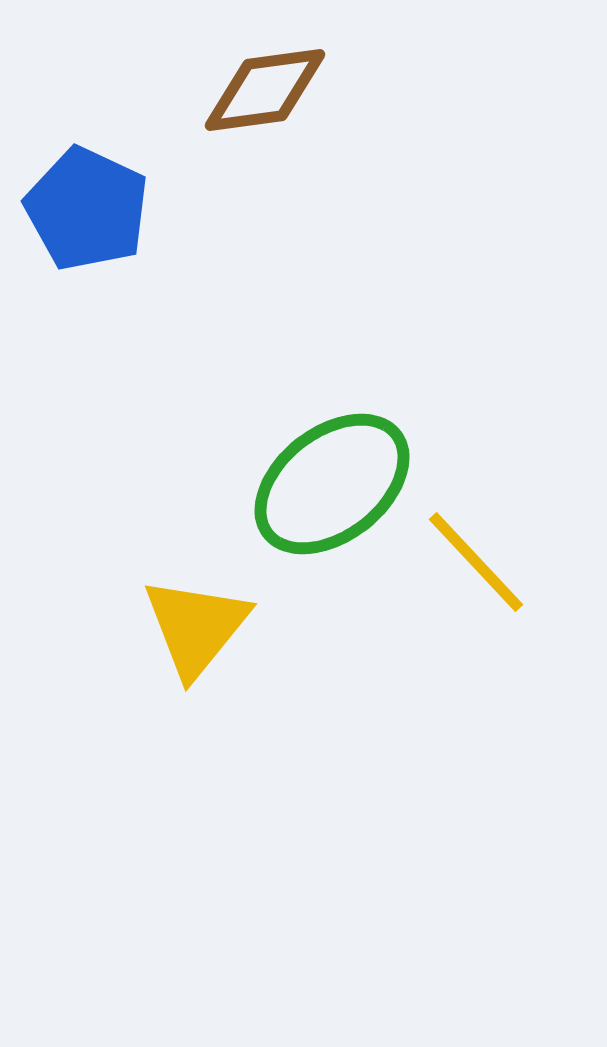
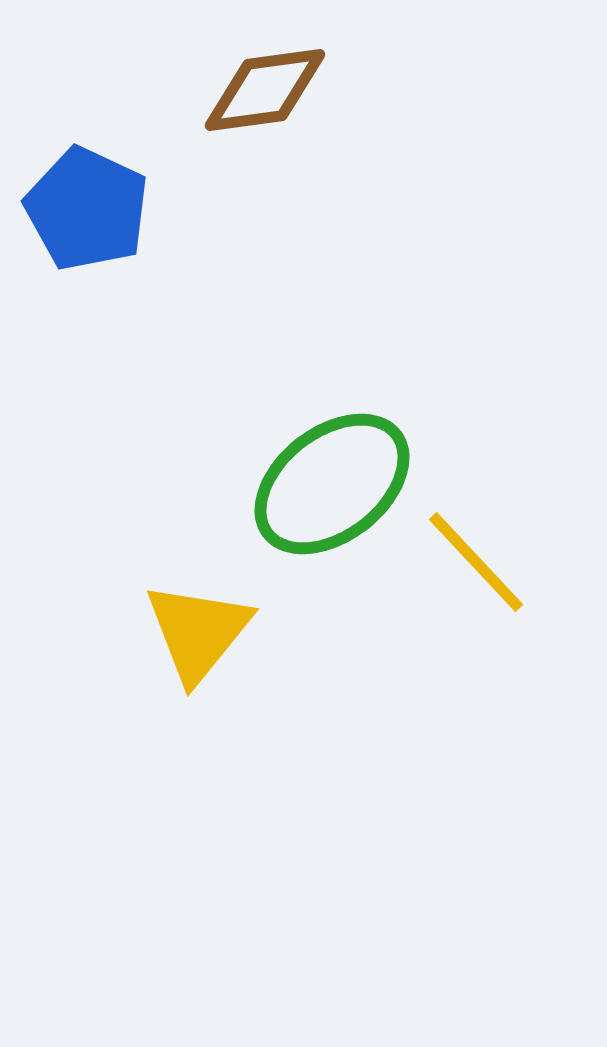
yellow triangle: moved 2 px right, 5 px down
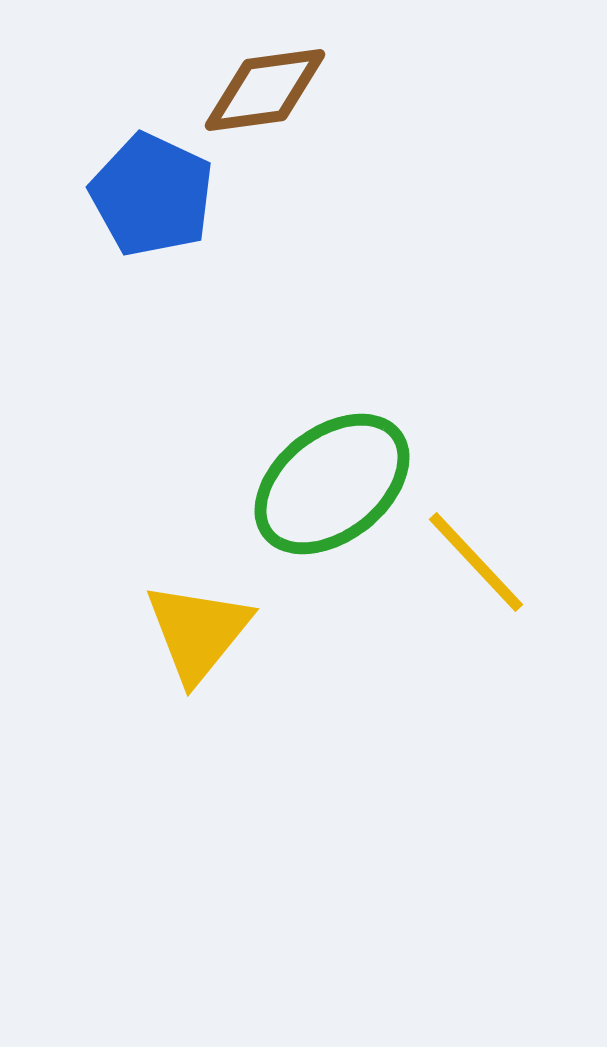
blue pentagon: moved 65 px right, 14 px up
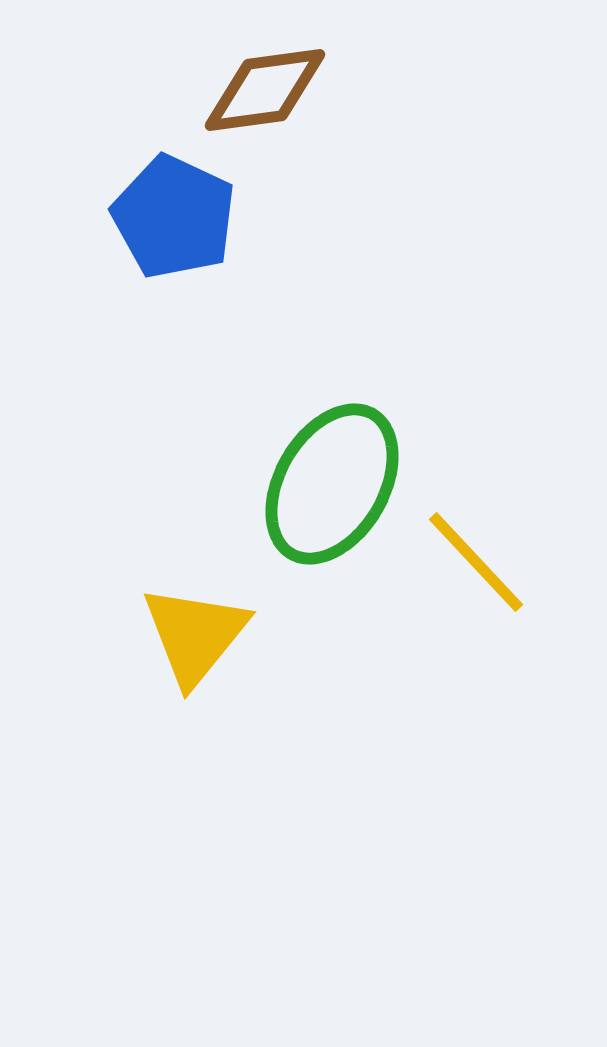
blue pentagon: moved 22 px right, 22 px down
green ellipse: rotated 22 degrees counterclockwise
yellow triangle: moved 3 px left, 3 px down
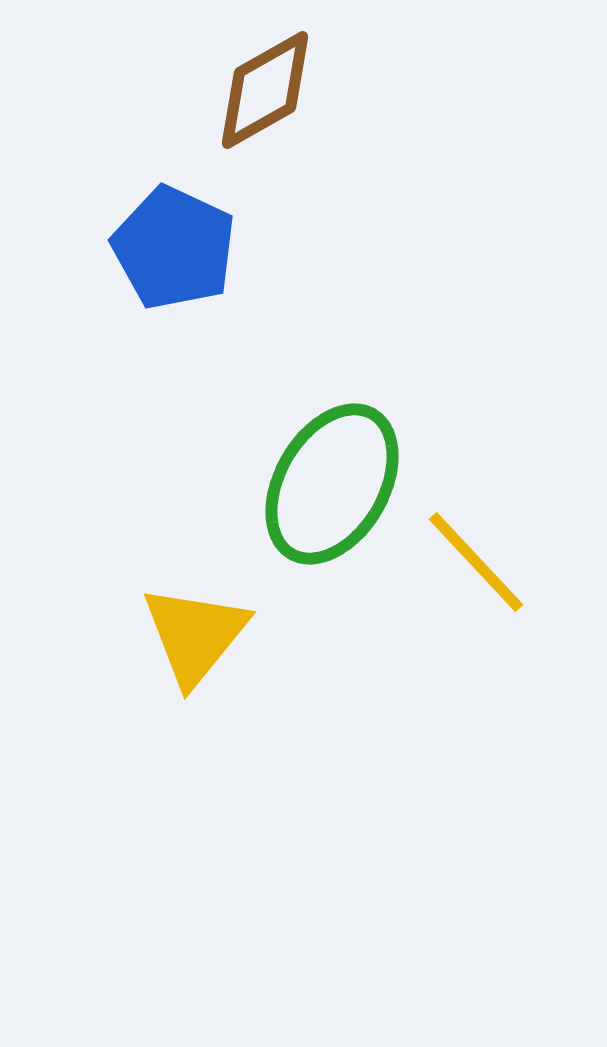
brown diamond: rotated 22 degrees counterclockwise
blue pentagon: moved 31 px down
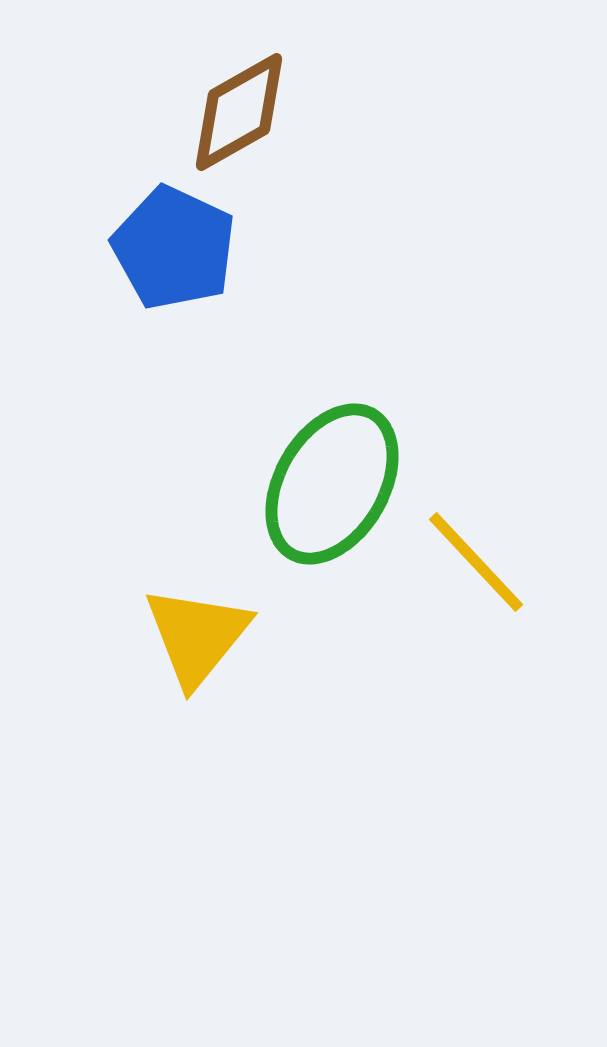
brown diamond: moved 26 px left, 22 px down
yellow triangle: moved 2 px right, 1 px down
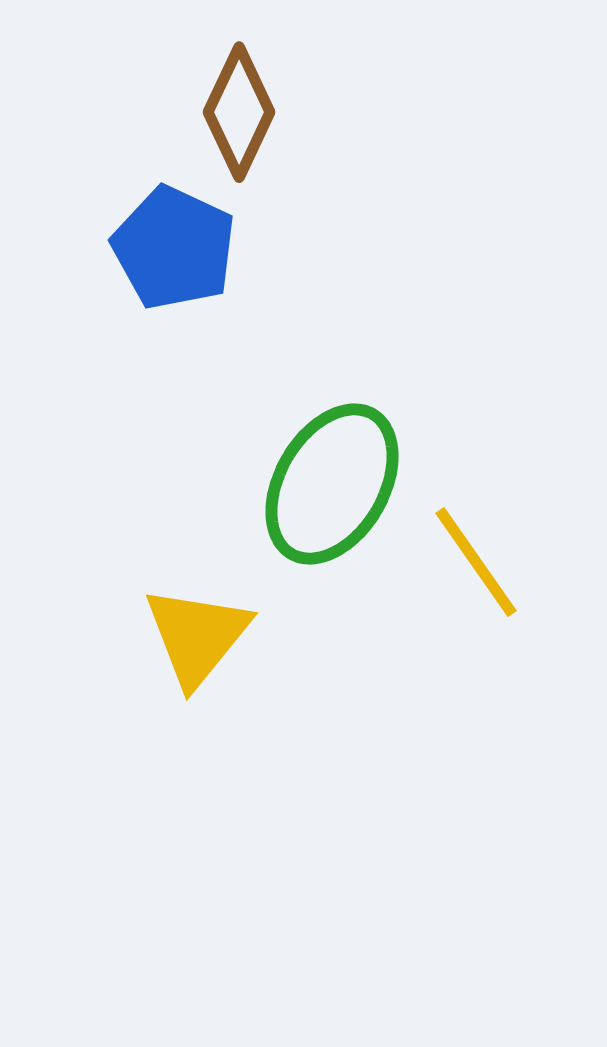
brown diamond: rotated 35 degrees counterclockwise
yellow line: rotated 8 degrees clockwise
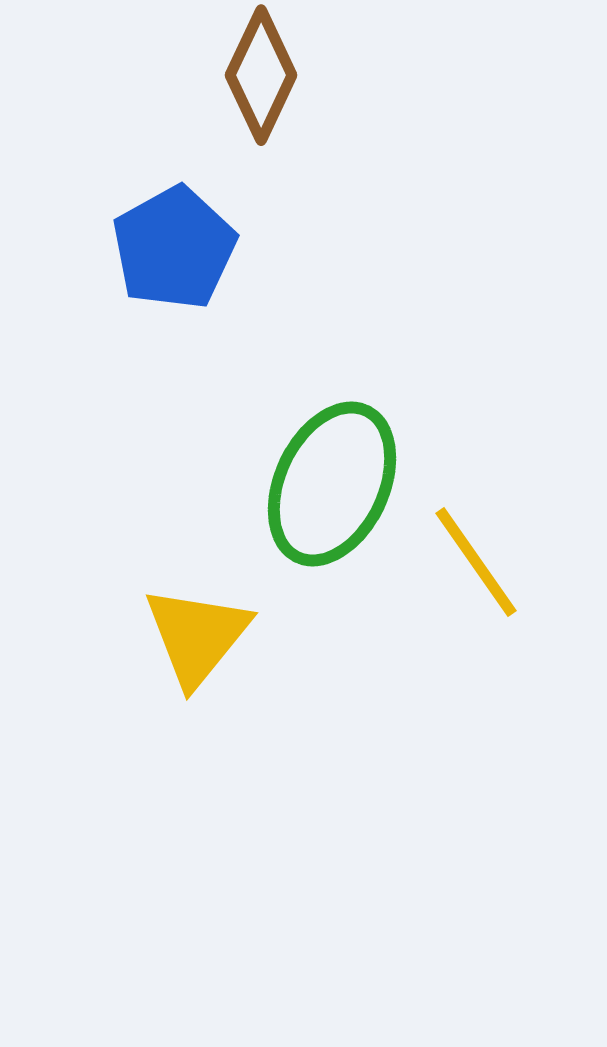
brown diamond: moved 22 px right, 37 px up
blue pentagon: rotated 18 degrees clockwise
green ellipse: rotated 5 degrees counterclockwise
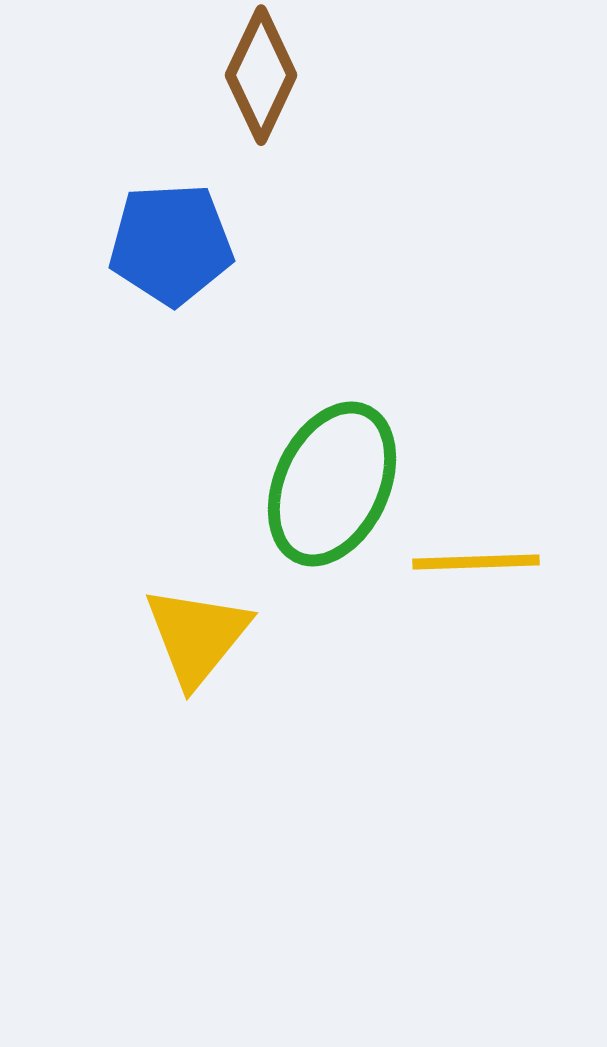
blue pentagon: moved 3 px left, 4 px up; rotated 26 degrees clockwise
yellow line: rotated 57 degrees counterclockwise
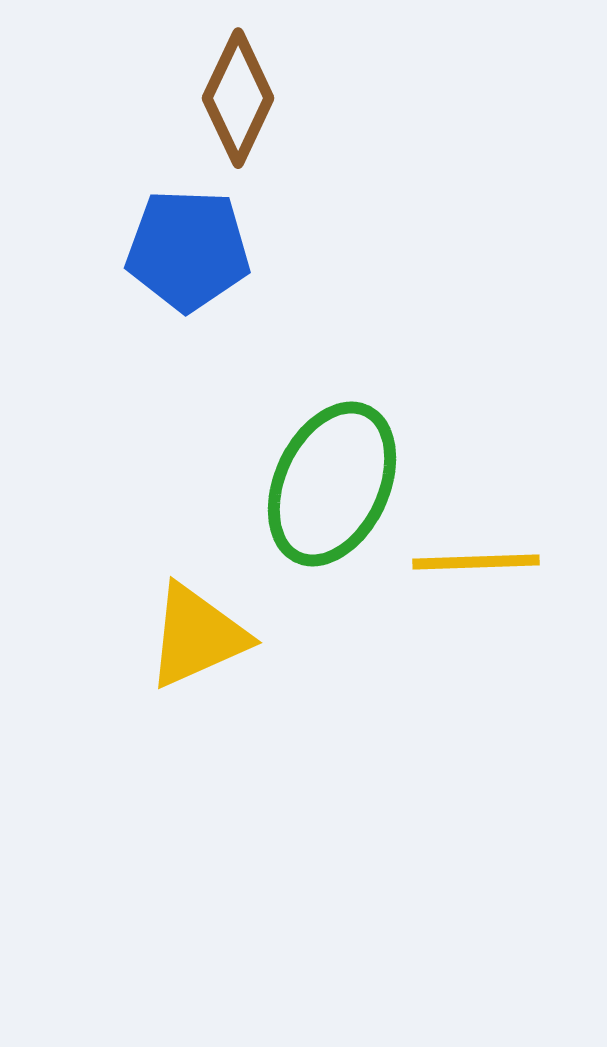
brown diamond: moved 23 px left, 23 px down
blue pentagon: moved 17 px right, 6 px down; rotated 5 degrees clockwise
yellow triangle: rotated 27 degrees clockwise
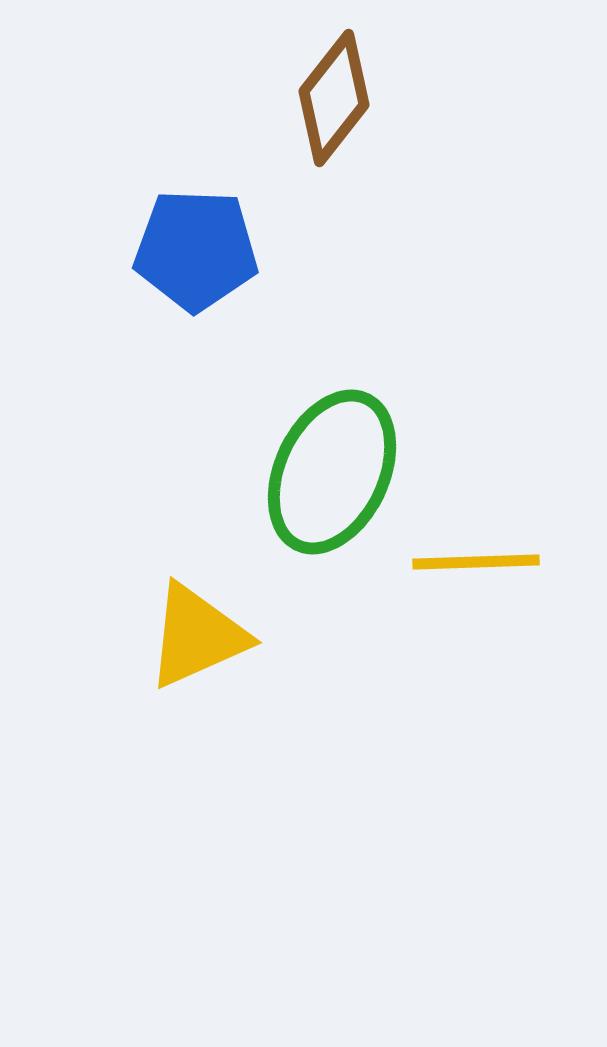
brown diamond: moved 96 px right; rotated 13 degrees clockwise
blue pentagon: moved 8 px right
green ellipse: moved 12 px up
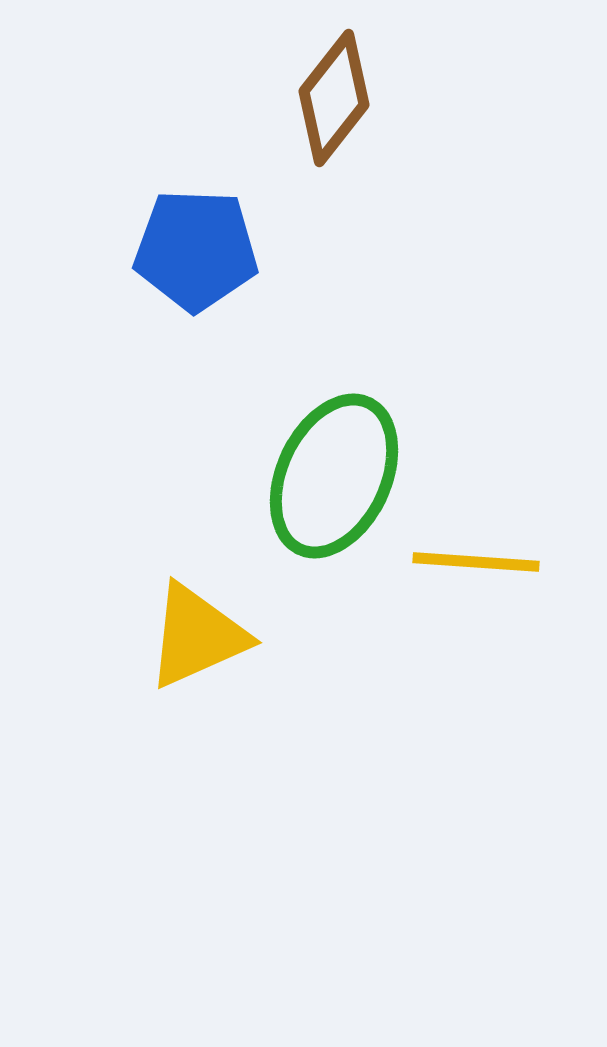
green ellipse: moved 2 px right, 4 px down
yellow line: rotated 6 degrees clockwise
